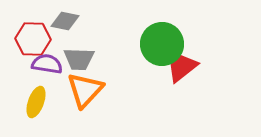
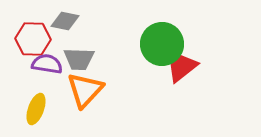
yellow ellipse: moved 7 px down
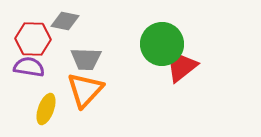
gray trapezoid: moved 7 px right
purple semicircle: moved 18 px left, 3 px down
yellow ellipse: moved 10 px right
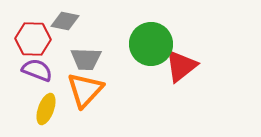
green circle: moved 11 px left
purple semicircle: moved 8 px right, 3 px down; rotated 12 degrees clockwise
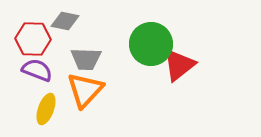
red triangle: moved 2 px left, 1 px up
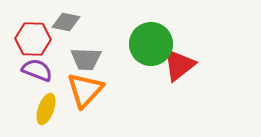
gray diamond: moved 1 px right, 1 px down
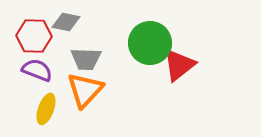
red hexagon: moved 1 px right, 3 px up
green circle: moved 1 px left, 1 px up
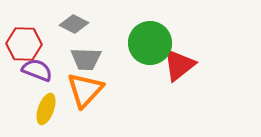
gray diamond: moved 8 px right, 2 px down; rotated 16 degrees clockwise
red hexagon: moved 10 px left, 8 px down
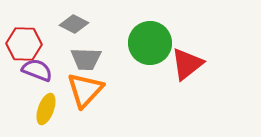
red triangle: moved 8 px right, 1 px up
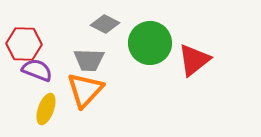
gray diamond: moved 31 px right
gray trapezoid: moved 3 px right, 1 px down
red triangle: moved 7 px right, 4 px up
